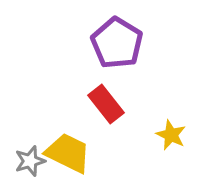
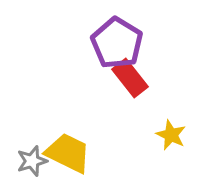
red rectangle: moved 24 px right, 26 px up
gray star: moved 2 px right
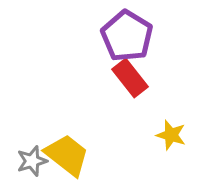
purple pentagon: moved 10 px right, 7 px up
yellow star: rotated 8 degrees counterclockwise
yellow trapezoid: moved 1 px left, 2 px down; rotated 12 degrees clockwise
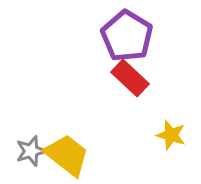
red rectangle: rotated 9 degrees counterclockwise
gray star: moved 1 px left, 10 px up
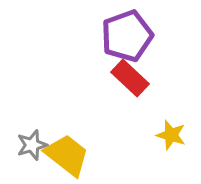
purple pentagon: rotated 21 degrees clockwise
gray star: moved 1 px right, 6 px up
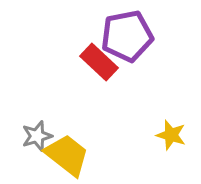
purple pentagon: rotated 9 degrees clockwise
red rectangle: moved 31 px left, 16 px up
gray star: moved 5 px right, 9 px up
